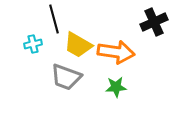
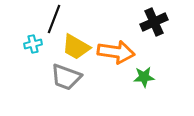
black line: rotated 36 degrees clockwise
yellow trapezoid: moved 2 px left, 2 px down
green star: moved 28 px right, 10 px up
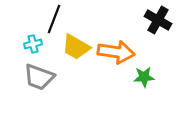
black cross: moved 4 px right, 2 px up; rotated 36 degrees counterclockwise
gray trapezoid: moved 27 px left
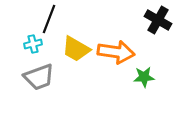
black line: moved 5 px left
yellow trapezoid: moved 2 px down
gray trapezoid: rotated 40 degrees counterclockwise
